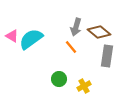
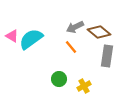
gray arrow: moved 1 px left; rotated 48 degrees clockwise
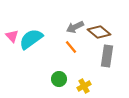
pink triangle: rotated 16 degrees clockwise
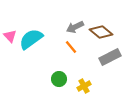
brown diamond: moved 2 px right
pink triangle: moved 2 px left
gray rectangle: moved 3 px right, 1 px down; rotated 55 degrees clockwise
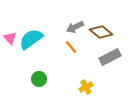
pink triangle: moved 2 px down
green circle: moved 20 px left
yellow cross: moved 2 px right, 1 px down
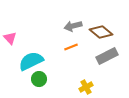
gray arrow: moved 2 px left, 1 px up; rotated 12 degrees clockwise
cyan semicircle: moved 22 px down; rotated 10 degrees clockwise
orange line: rotated 72 degrees counterclockwise
gray rectangle: moved 3 px left, 1 px up
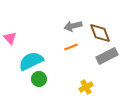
brown diamond: moved 1 px left, 1 px down; rotated 30 degrees clockwise
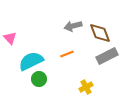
orange line: moved 4 px left, 7 px down
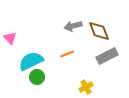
brown diamond: moved 1 px left, 2 px up
green circle: moved 2 px left, 2 px up
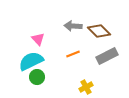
gray arrow: rotated 18 degrees clockwise
brown diamond: rotated 25 degrees counterclockwise
pink triangle: moved 28 px right, 1 px down
orange line: moved 6 px right
